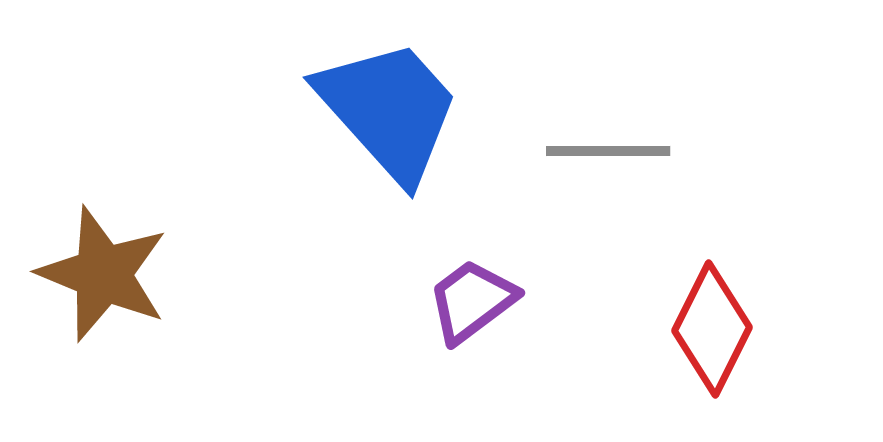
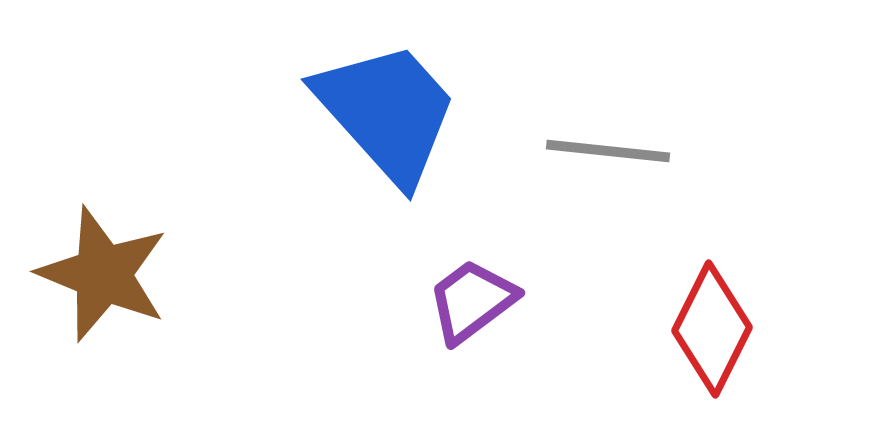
blue trapezoid: moved 2 px left, 2 px down
gray line: rotated 6 degrees clockwise
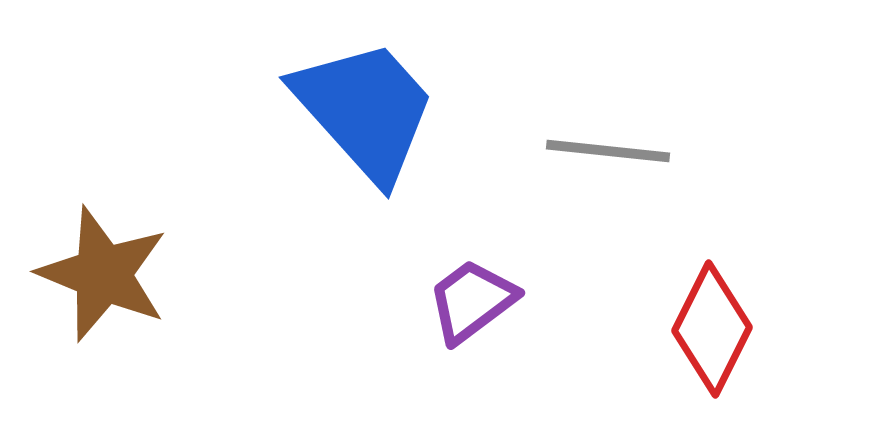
blue trapezoid: moved 22 px left, 2 px up
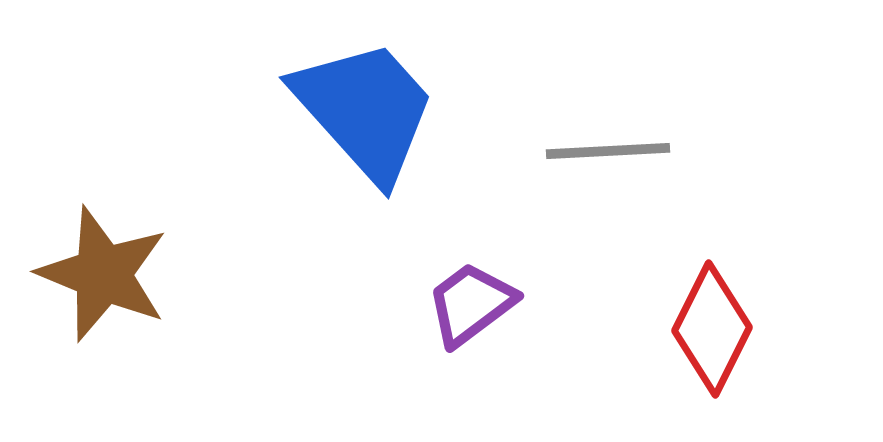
gray line: rotated 9 degrees counterclockwise
purple trapezoid: moved 1 px left, 3 px down
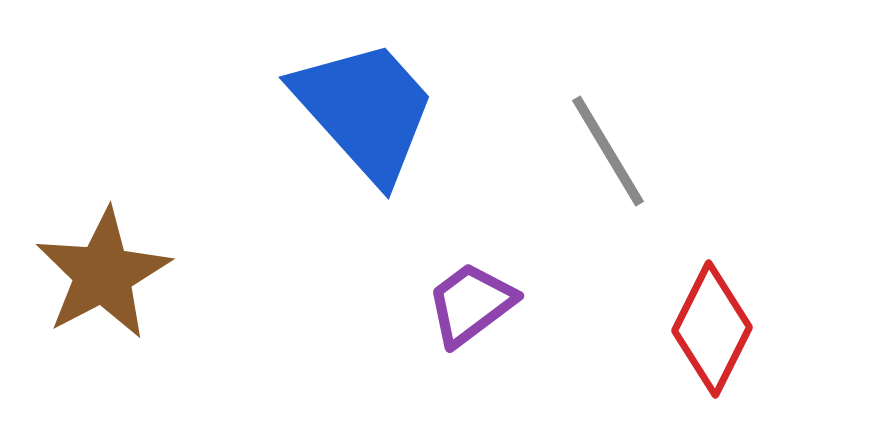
gray line: rotated 62 degrees clockwise
brown star: rotated 22 degrees clockwise
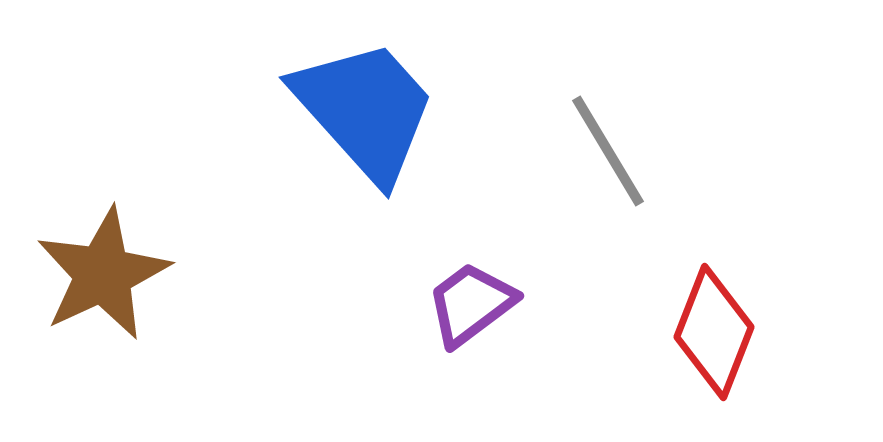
brown star: rotated 3 degrees clockwise
red diamond: moved 2 px right, 3 px down; rotated 5 degrees counterclockwise
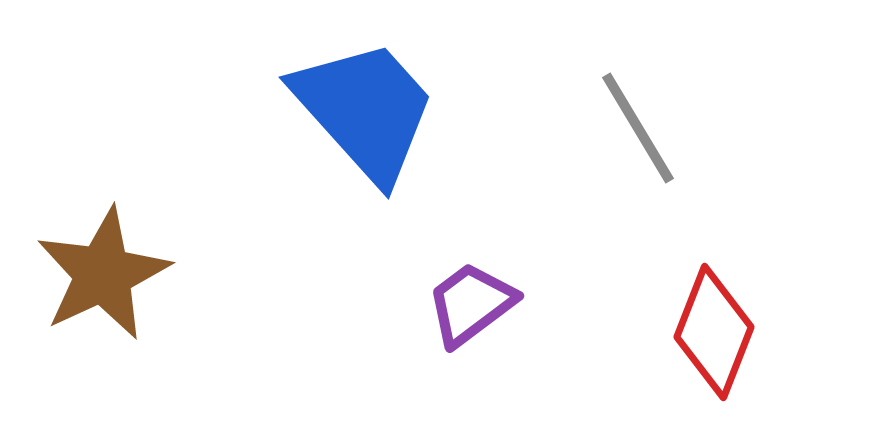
gray line: moved 30 px right, 23 px up
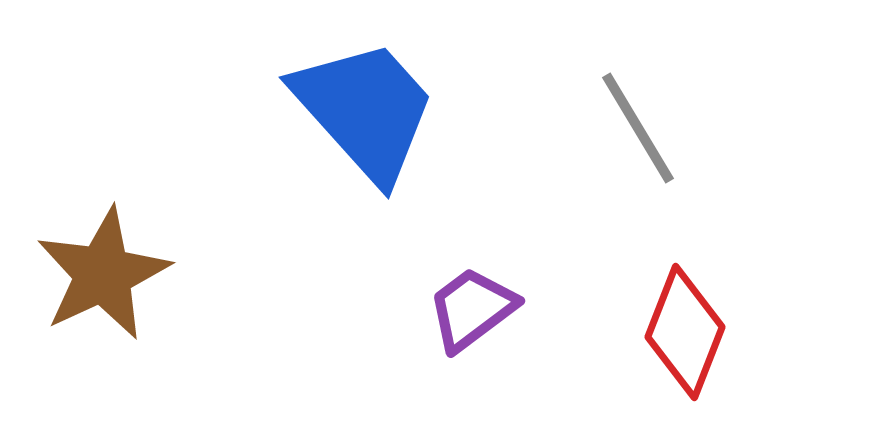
purple trapezoid: moved 1 px right, 5 px down
red diamond: moved 29 px left
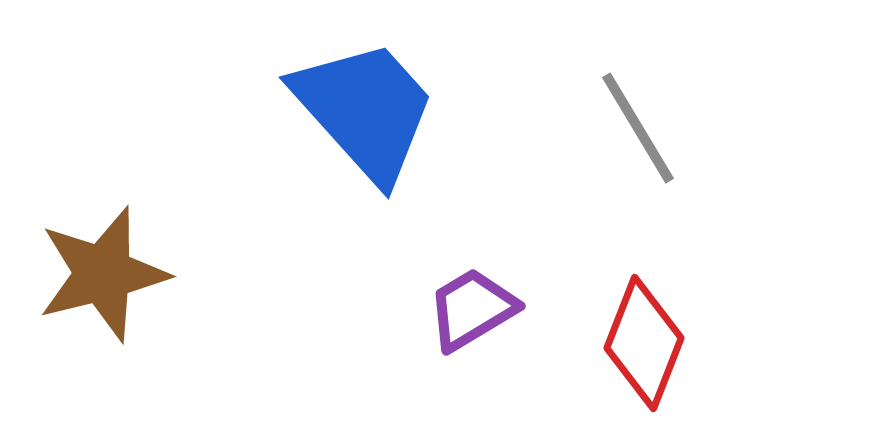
brown star: rotated 11 degrees clockwise
purple trapezoid: rotated 6 degrees clockwise
red diamond: moved 41 px left, 11 px down
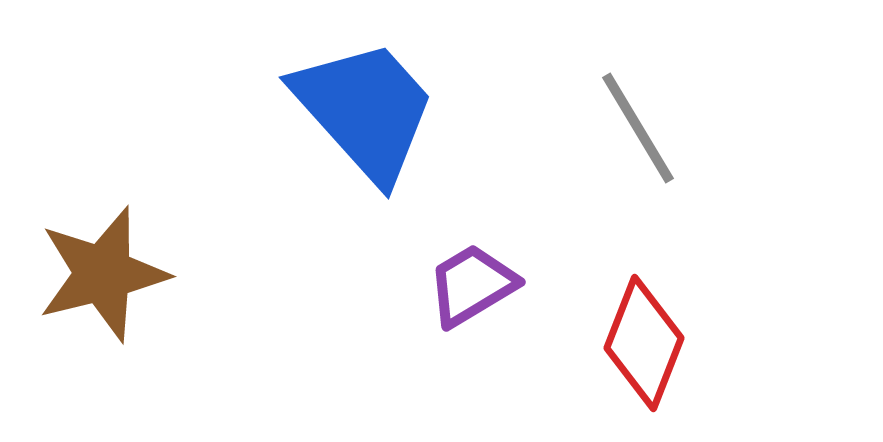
purple trapezoid: moved 24 px up
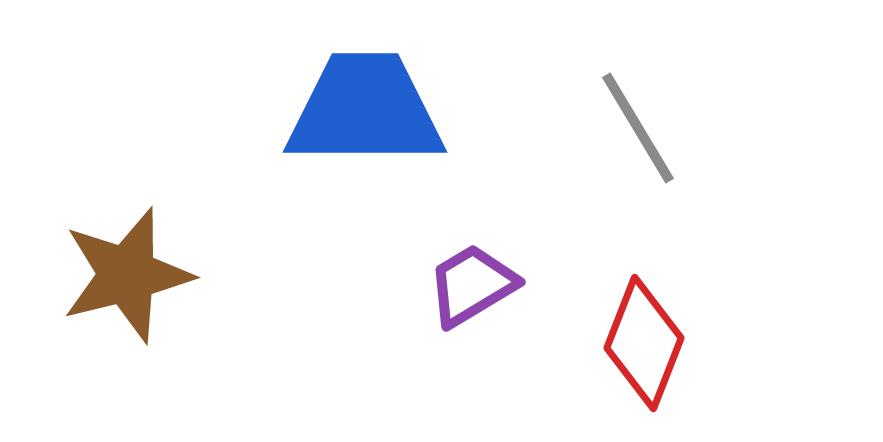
blue trapezoid: rotated 48 degrees counterclockwise
brown star: moved 24 px right, 1 px down
